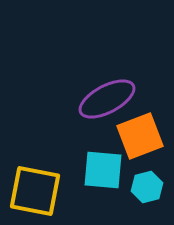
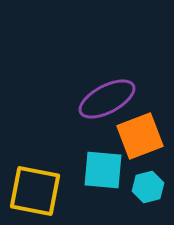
cyan hexagon: moved 1 px right
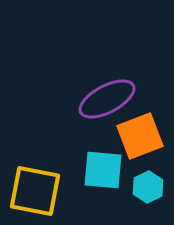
cyan hexagon: rotated 12 degrees counterclockwise
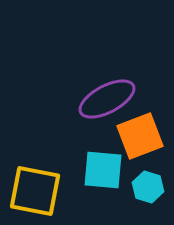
cyan hexagon: rotated 16 degrees counterclockwise
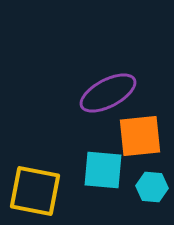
purple ellipse: moved 1 px right, 6 px up
orange square: rotated 15 degrees clockwise
cyan hexagon: moved 4 px right; rotated 12 degrees counterclockwise
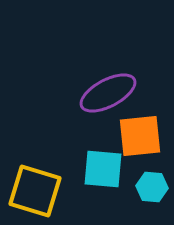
cyan square: moved 1 px up
yellow square: rotated 6 degrees clockwise
